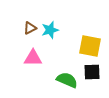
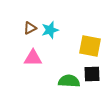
black square: moved 2 px down
green semicircle: moved 2 px right, 1 px down; rotated 20 degrees counterclockwise
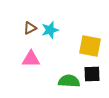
pink triangle: moved 2 px left, 1 px down
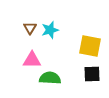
brown triangle: rotated 32 degrees counterclockwise
pink triangle: moved 1 px right, 1 px down
green semicircle: moved 19 px left, 3 px up
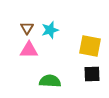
brown triangle: moved 3 px left
pink triangle: moved 3 px left, 10 px up
green semicircle: moved 3 px down
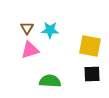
cyan star: rotated 18 degrees clockwise
pink triangle: moved 1 px right; rotated 18 degrees counterclockwise
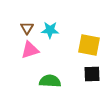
yellow square: moved 1 px left, 1 px up
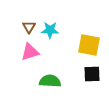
brown triangle: moved 2 px right, 1 px up
pink triangle: moved 2 px down
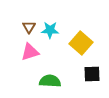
yellow square: moved 8 px left, 2 px up; rotated 30 degrees clockwise
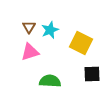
cyan star: rotated 24 degrees counterclockwise
yellow square: rotated 15 degrees counterclockwise
